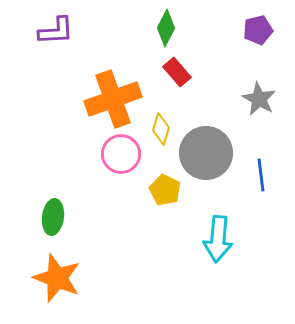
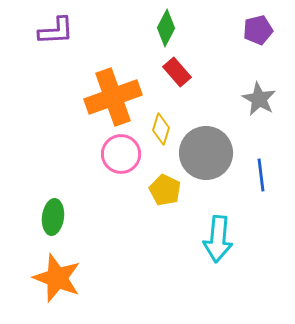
orange cross: moved 2 px up
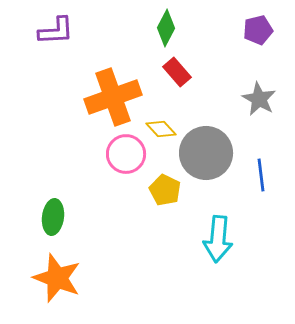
yellow diamond: rotated 60 degrees counterclockwise
pink circle: moved 5 px right
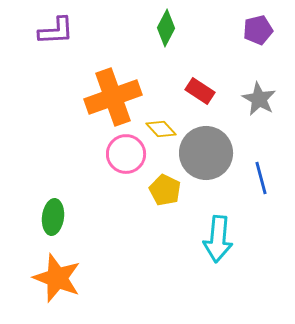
red rectangle: moved 23 px right, 19 px down; rotated 16 degrees counterclockwise
blue line: moved 3 px down; rotated 8 degrees counterclockwise
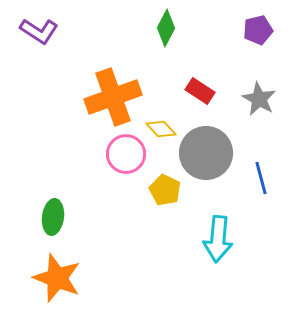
purple L-shape: moved 17 px left; rotated 36 degrees clockwise
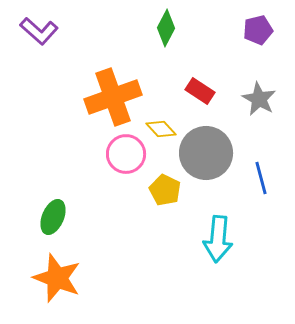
purple L-shape: rotated 9 degrees clockwise
green ellipse: rotated 16 degrees clockwise
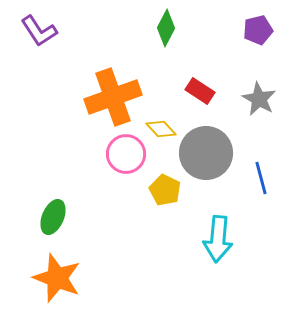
purple L-shape: rotated 15 degrees clockwise
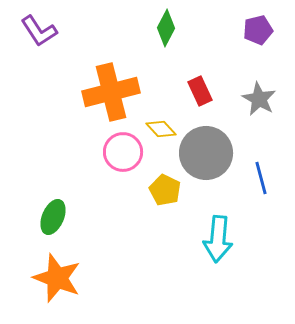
red rectangle: rotated 32 degrees clockwise
orange cross: moved 2 px left, 5 px up; rotated 6 degrees clockwise
pink circle: moved 3 px left, 2 px up
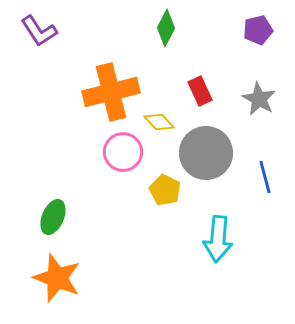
yellow diamond: moved 2 px left, 7 px up
blue line: moved 4 px right, 1 px up
